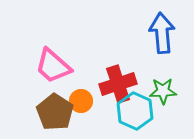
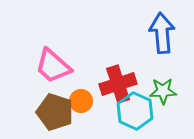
brown pentagon: rotated 15 degrees counterclockwise
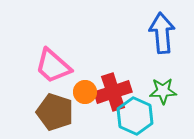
red cross: moved 5 px left, 8 px down
orange circle: moved 4 px right, 9 px up
cyan hexagon: moved 5 px down
